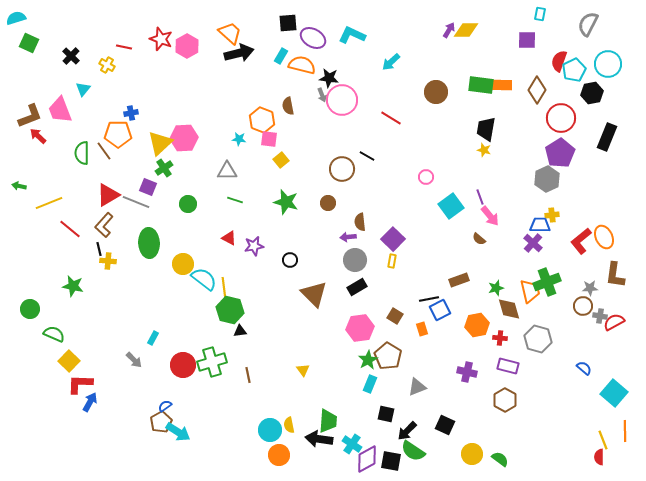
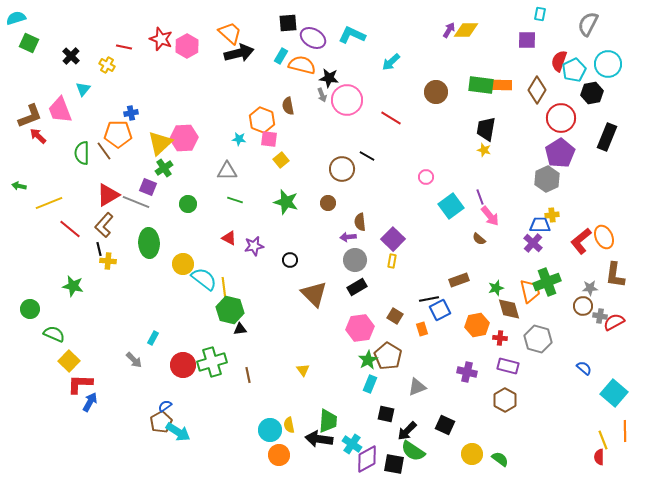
pink circle at (342, 100): moved 5 px right
black triangle at (240, 331): moved 2 px up
black square at (391, 461): moved 3 px right, 3 px down
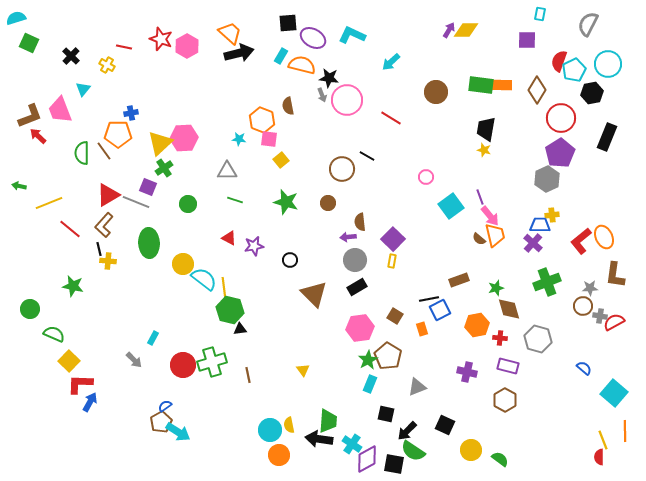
orange trapezoid at (530, 291): moved 35 px left, 56 px up
yellow circle at (472, 454): moved 1 px left, 4 px up
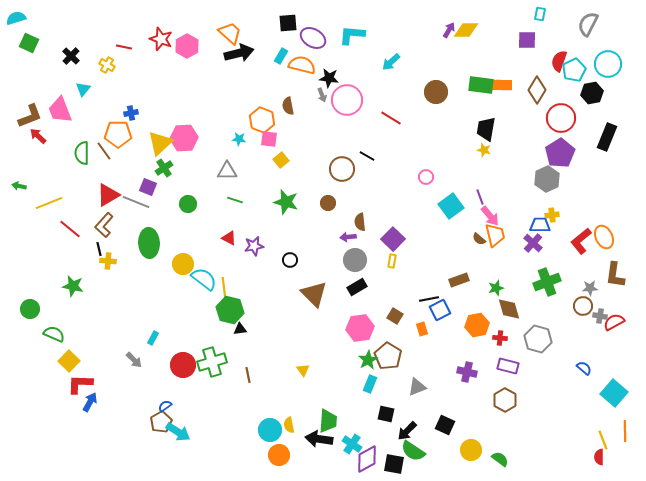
cyan L-shape at (352, 35): rotated 20 degrees counterclockwise
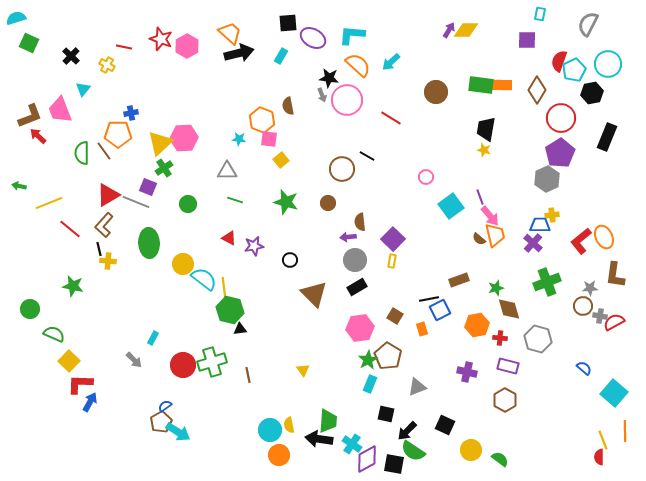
orange semicircle at (302, 65): moved 56 px right; rotated 28 degrees clockwise
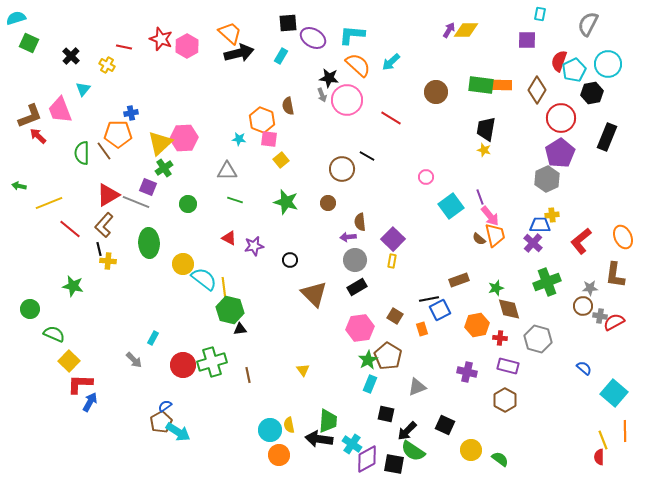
orange ellipse at (604, 237): moved 19 px right
